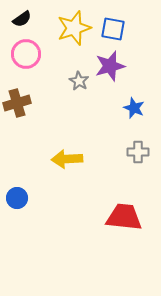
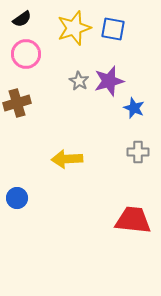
purple star: moved 1 px left, 15 px down
red trapezoid: moved 9 px right, 3 px down
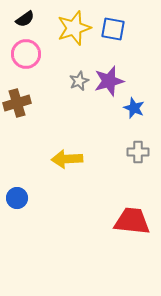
black semicircle: moved 3 px right
gray star: rotated 18 degrees clockwise
red trapezoid: moved 1 px left, 1 px down
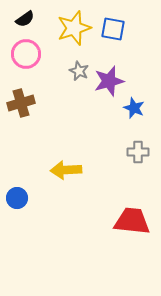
gray star: moved 10 px up; rotated 24 degrees counterclockwise
brown cross: moved 4 px right
yellow arrow: moved 1 px left, 11 px down
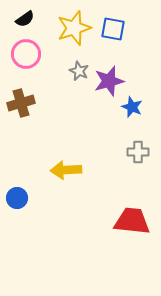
blue star: moved 2 px left, 1 px up
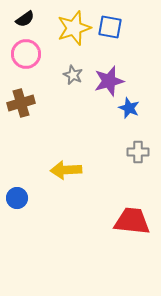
blue square: moved 3 px left, 2 px up
gray star: moved 6 px left, 4 px down
blue star: moved 3 px left, 1 px down
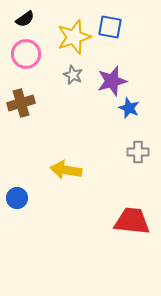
yellow star: moved 9 px down
purple star: moved 3 px right
yellow arrow: rotated 12 degrees clockwise
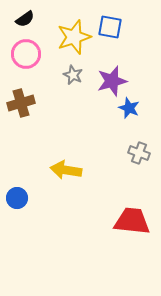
gray cross: moved 1 px right, 1 px down; rotated 20 degrees clockwise
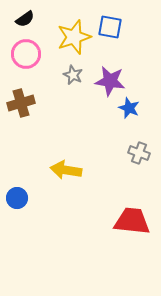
purple star: moved 2 px left; rotated 24 degrees clockwise
